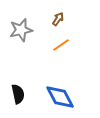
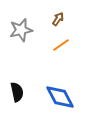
black semicircle: moved 1 px left, 2 px up
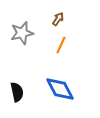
gray star: moved 1 px right, 3 px down
orange line: rotated 30 degrees counterclockwise
blue diamond: moved 8 px up
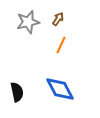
gray star: moved 6 px right, 11 px up
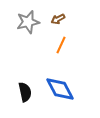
brown arrow: rotated 152 degrees counterclockwise
black semicircle: moved 8 px right
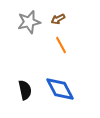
gray star: moved 1 px right
orange line: rotated 54 degrees counterclockwise
black semicircle: moved 2 px up
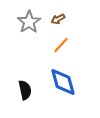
gray star: rotated 20 degrees counterclockwise
orange line: rotated 72 degrees clockwise
blue diamond: moved 3 px right, 7 px up; rotated 12 degrees clockwise
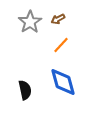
gray star: moved 1 px right
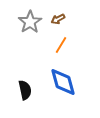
orange line: rotated 12 degrees counterclockwise
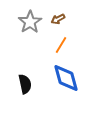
blue diamond: moved 3 px right, 4 px up
black semicircle: moved 6 px up
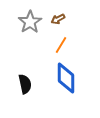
blue diamond: rotated 16 degrees clockwise
